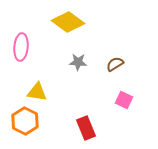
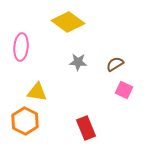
pink square: moved 10 px up
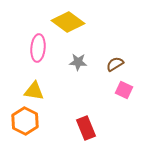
pink ellipse: moved 17 px right, 1 px down
yellow triangle: moved 3 px left, 1 px up
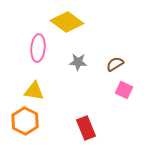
yellow diamond: moved 1 px left
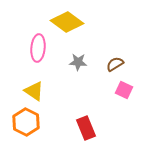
yellow triangle: rotated 25 degrees clockwise
orange hexagon: moved 1 px right, 1 px down
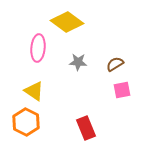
pink square: moved 2 px left; rotated 36 degrees counterclockwise
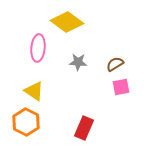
pink square: moved 1 px left, 3 px up
red rectangle: moved 2 px left; rotated 45 degrees clockwise
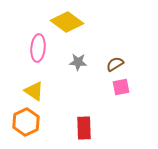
orange hexagon: rotated 8 degrees clockwise
red rectangle: rotated 25 degrees counterclockwise
